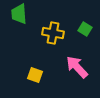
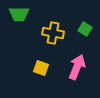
green trapezoid: rotated 85 degrees counterclockwise
pink arrow: rotated 65 degrees clockwise
yellow square: moved 6 px right, 7 px up
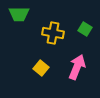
yellow square: rotated 21 degrees clockwise
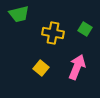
green trapezoid: rotated 15 degrees counterclockwise
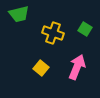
yellow cross: rotated 10 degrees clockwise
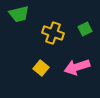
green square: rotated 32 degrees clockwise
pink arrow: rotated 130 degrees counterclockwise
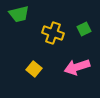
green square: moved 1 px left
yellow square: moved 7 px left, 1 px down
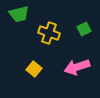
yellow cross: moved 4 px left
